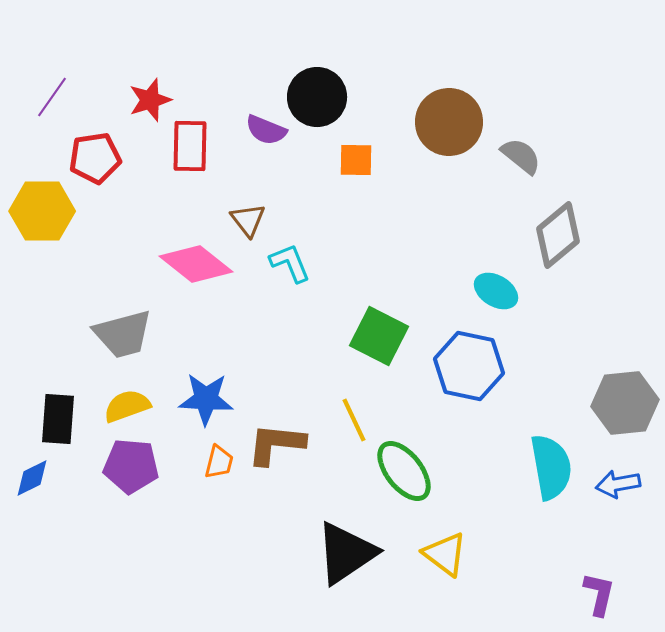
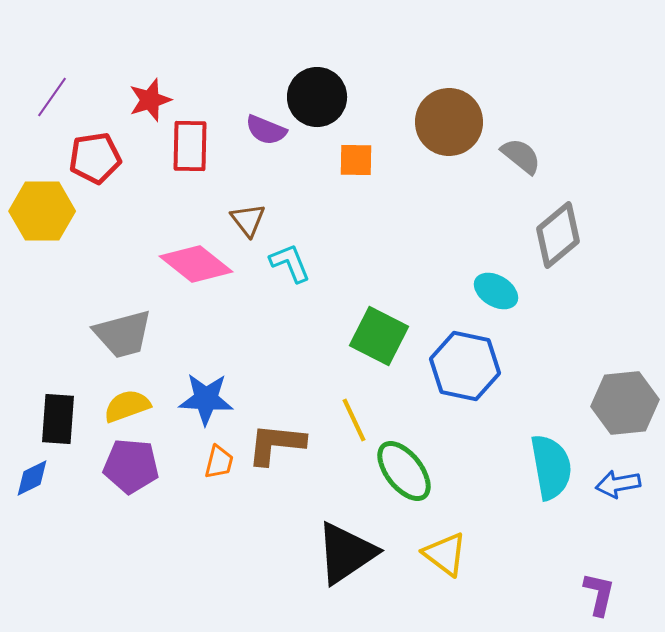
blue hexagon: moved 4 px left
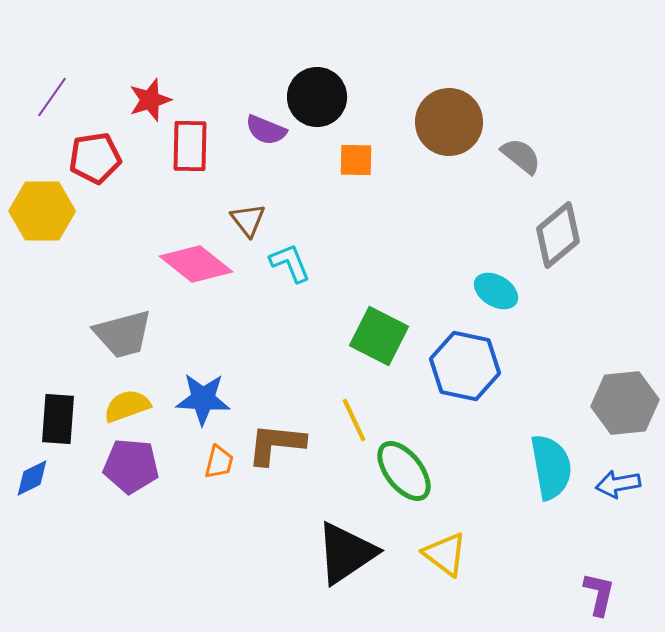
blue star: moved 3 px left
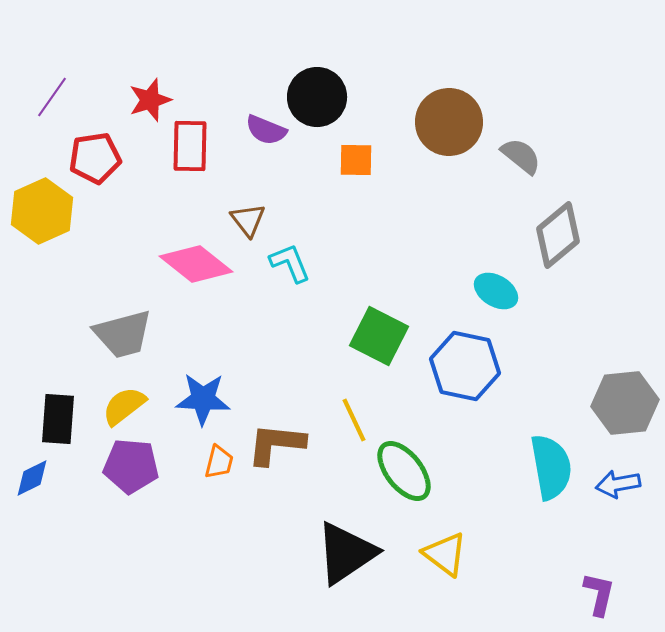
yellow hexagon: rotated 24 degrees counterclockwise
yellow semicircle: moved 3 px left; rotated 18 degrees counterclockwise
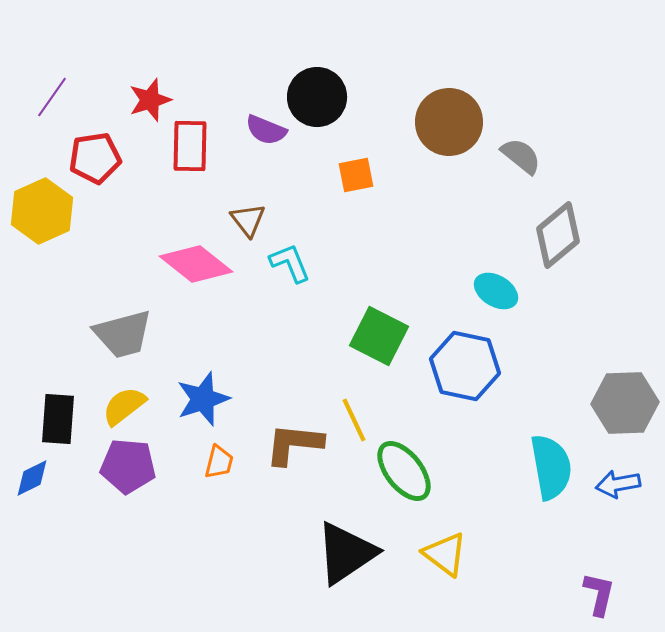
orange square: moved 15 px down; rotated 12 degrees counterclockwise
blue star: rotated 22 degrees counterclockwise
gray hexagon: rotated 4 degrees clockwise
brown L-shape: moved 18 px right
purple pentagon: moved 3 px left
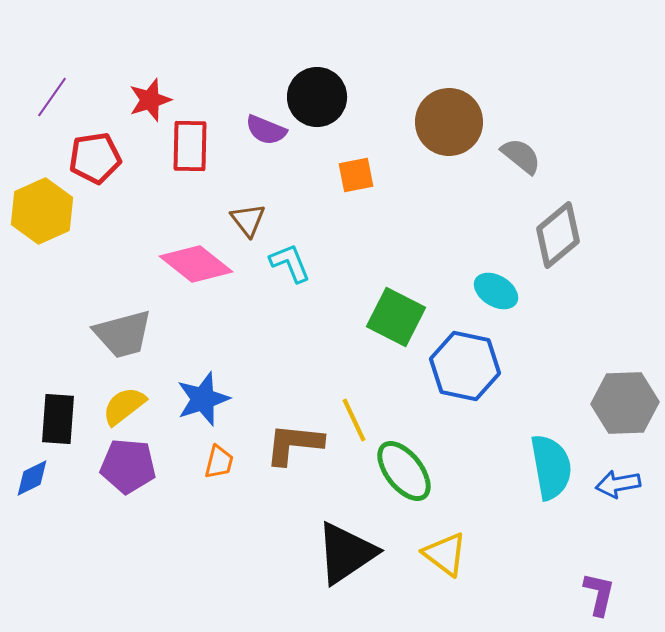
green square: moved 17 px right, 19 px up
